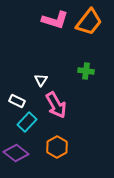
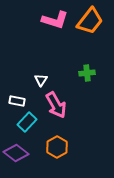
orange trapezoid: moved 1 px right, 1 px up
green cross: moved 1 px right, 2 px down; rotated 14 degrees counterclockwise
white rectangle: rotated 14 degrees counterclockwise
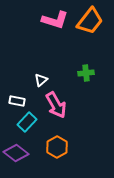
green cross: moved 1 px left
white triangle: rotated 16 degrees clockwise
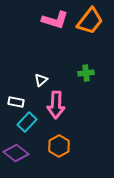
white rectangle: moved 1 px left, 1 px down
pink arrow: rotated 32 degrees clockwise
orange hexagon: moved 2 px right, 1 px up
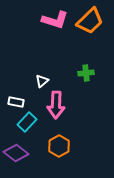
orange trapezoid: rotated 8 degrees clockwise
white triangle: moved 1 px right, 1 px down
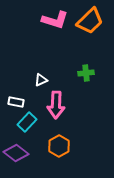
white triangle: moved 1 px left, 1 px up; rotated 16 degrees clockwise
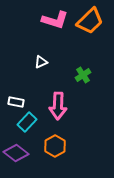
green cross: moved 3 px left, 2 px down; rotated 28 degrees counterclockwise
white triangle: moved 18 px up
pink arrow: moved 2 px right, 1 px down
orange hexagon: moved 4 px left
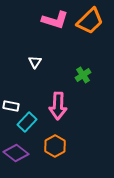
white triangle: moved 6 px left; rotated 32 degrees counterclockwise
white rectangle: moved 5 px left, 4 px down
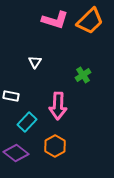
white rectangle: moved 10 px up
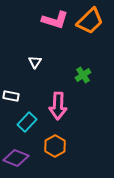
purple diamond: moved 5 px down; rotated 15 degrees counterclockwise
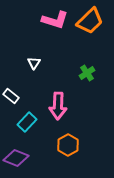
white triangle: moved 1 px left, 1 px down
green cross: moved 4 px right, 2 px up
white rectangle: rotated 28 degrees clockwise
orange hexagon: moved 13 px right, 1 px up
